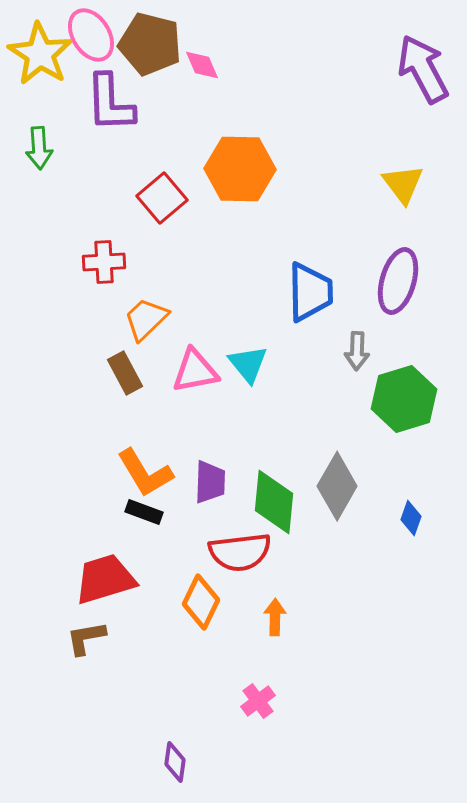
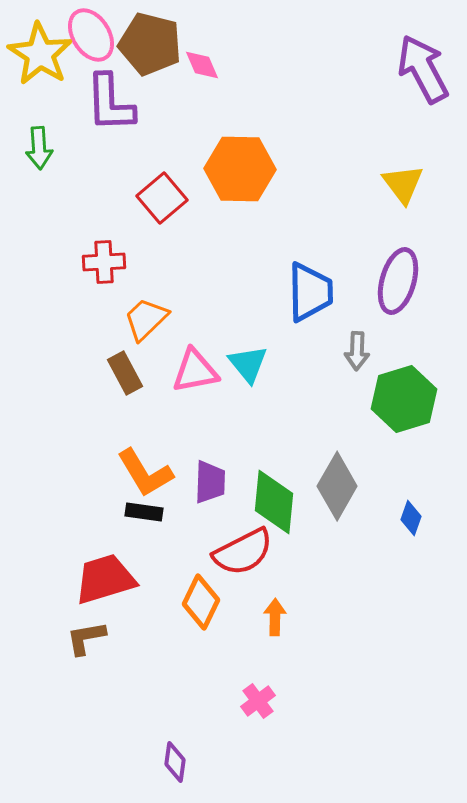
black rectangle: rotated 12 degrees counterclockwise
red semicircle: moved 3 px right; rotated 20 degrees counterclockwise
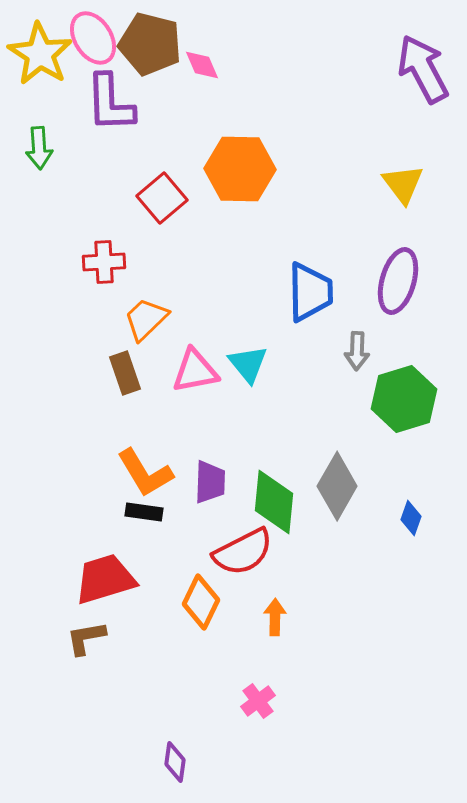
pink ellipse: moved 2 px right, 3 px down
brown rectangle: rotated 9 degrees clockwise
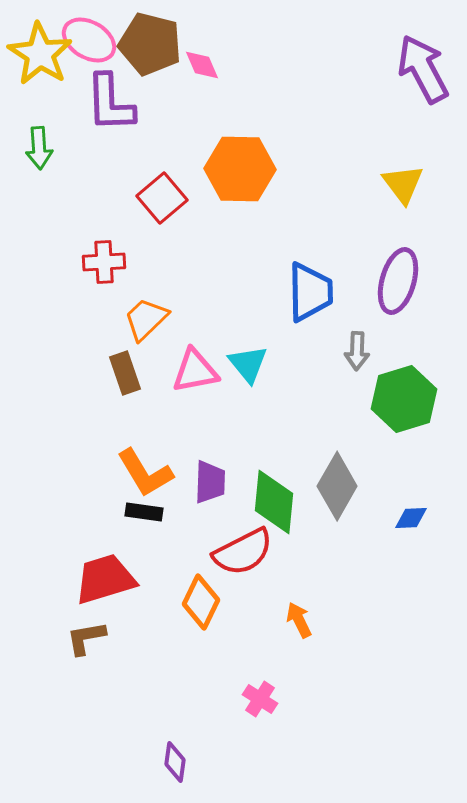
pink ellipse: moved 4 px left, 2 px down; rotated 28 degrees counterclockwise
blue diamond: rotated 68 degrees clockwise
orange arrow: moved 24 px right, 3 px down; rotated 27 degrees counterclockwise
pink cross: moved 2 px right, 2 px up; rotated 20 degrees counterclockwise
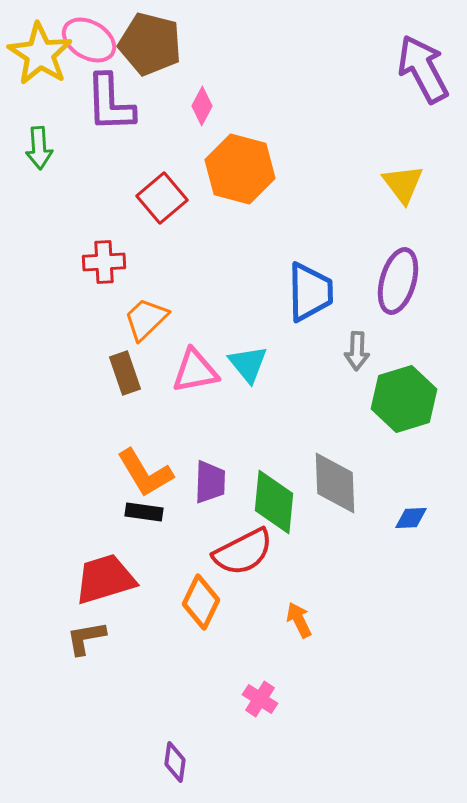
pink diamond: moved 41 px down; rotated 51 degrees clockwise
orange hexagon: rotated 14 degrees clockwise
gray diamond: moved 2 px left, 3 px up; rotated 32 degrees counterclockwise
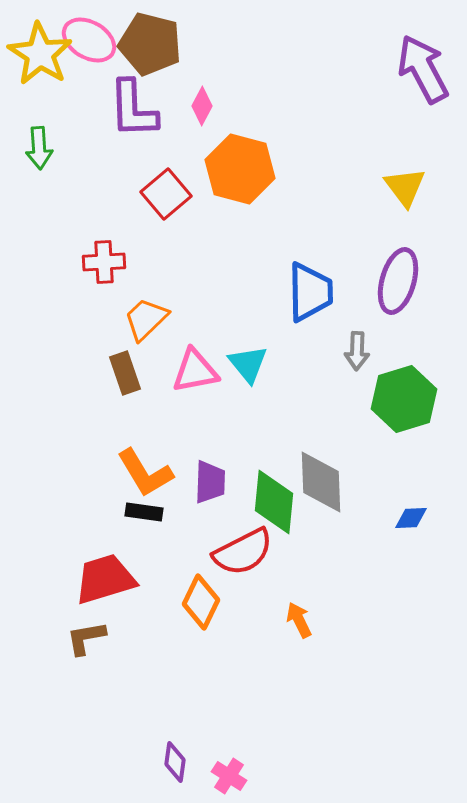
purple L-shape: moved 23 px right, 6 px down
yellow triangle: moved 2 px right, 3 px down
red square: moved 4 px right, 4 px up
gray diamond: moved 14 px left, 1 px up
pink cross: moved 31 px left, 77 px down
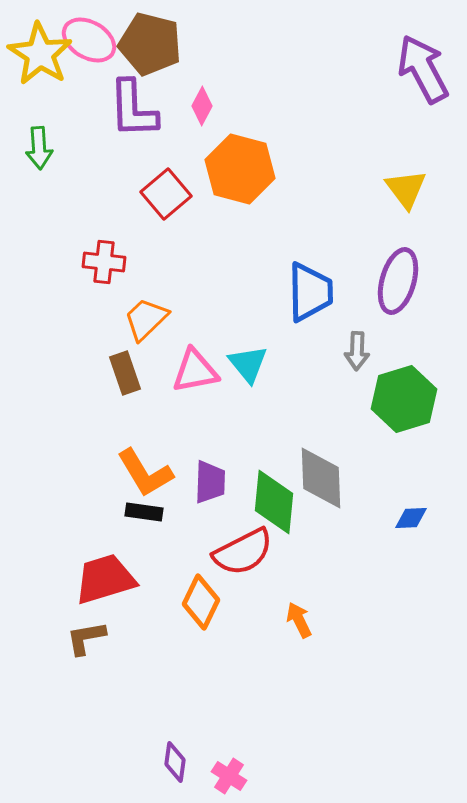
yellow triangle: moved 1 px right, 2 px down
red cross: rotated 9 degrees clockwise
gray diamond: moved 4 px up
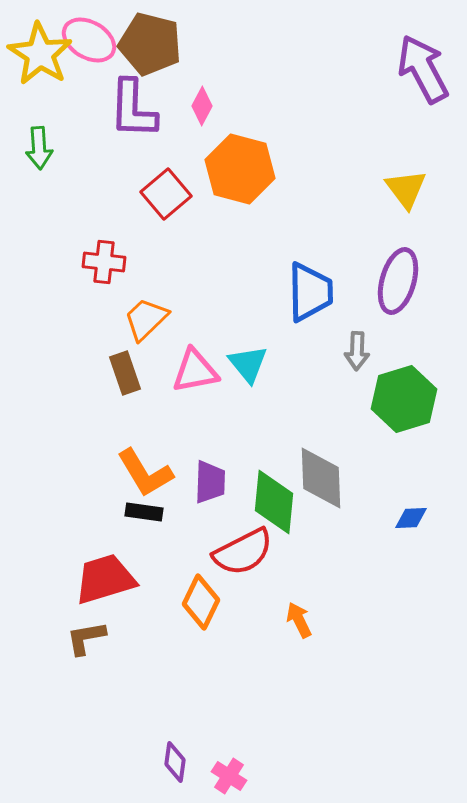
purple L-shape: rotated 4 degrees clockwise
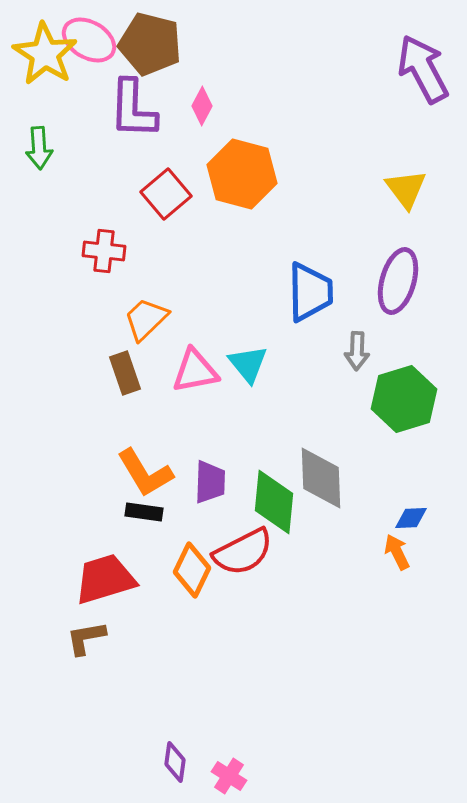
yellow star: moved 5 px right
orange hexagon: moved 2 px right, 5 px down
red cross: moved 11 px up
orange diamond: moved 9 px left, 32 px up
orange arrow: moved 98 px right, 68 px up
